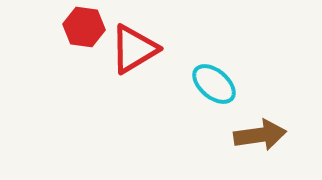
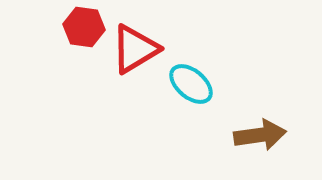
red triangle: moved 1 px right
cyan ellipse: moved 23 px left
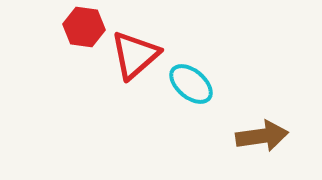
red triangle: moved 6 px down; rotated 10 degrees counterclockwise
brown arrow: moved 2 px right, 1 px down
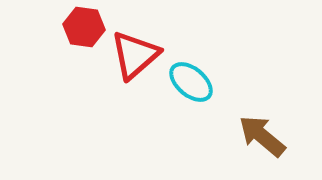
cyan ellipse: moved 2 px up
brown arrow: rotated 132 degrees counterclockwise
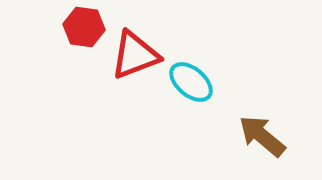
red triangle: rotated 20 degrees clockwise
